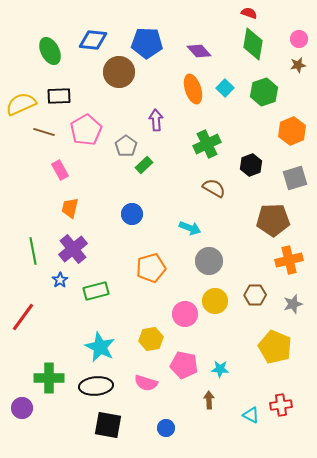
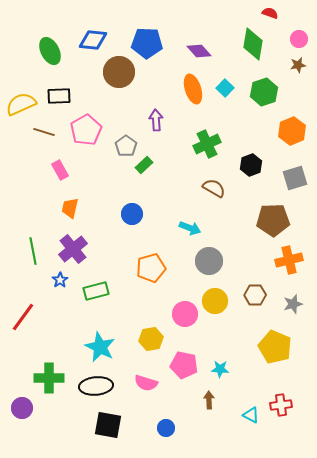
red semicircle at (249, 13): moved 21 px right
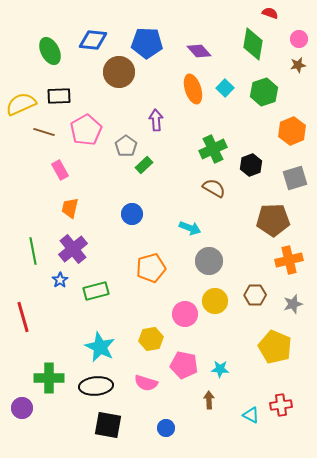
green cross at (207, 144): moved 6 px right, 5 px down
red line at (23, 317): rotated 52 degrees counterclockwise
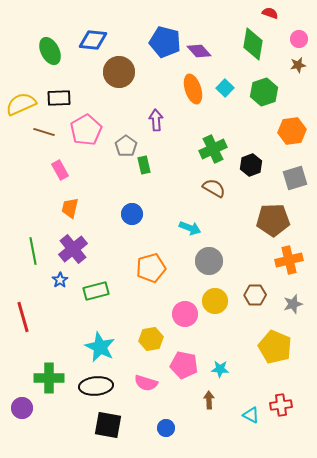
blue pentagon at (147, 43): moved 18 px right, 1 px up; rotated 12 degrees clockwise
black rectangle at (59, 96): moved 2 px down
orange hexagon at (292, 131): rotated 16 degrees clockwise
green rectangle at (144, 165): rotated 60 degrees counterclockwise
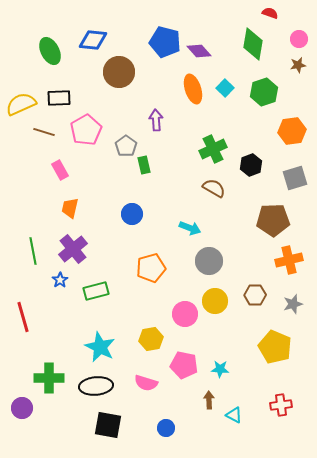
cyan triangle at (251, 415): moved 17 px left
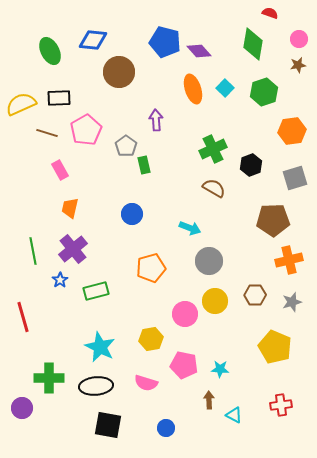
brown line at (44, 132): moved 3 px right, 1 px down
gray star at (293, 304): moved 1 px left, 2 px up
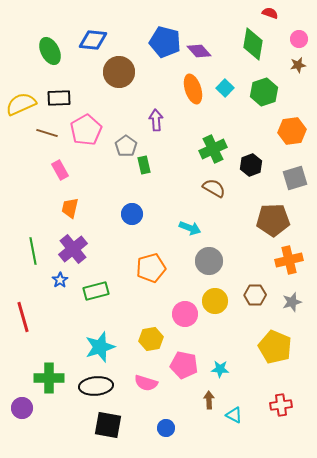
cyan star at (100, 347): rotated 28 degrees clockwise
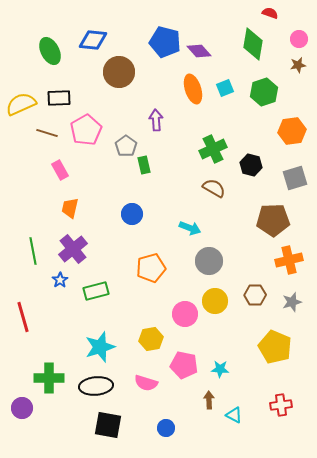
cyan square at (225, 88): rotated 24 degrees clockwise
black hexagon at (251, 165): rotated 25 degrees counterclockwise
